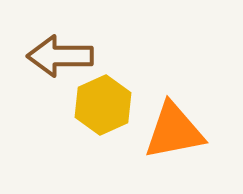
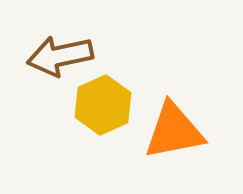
brown arrow: rotated 12 degrees counterclockwise
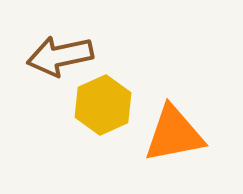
orange triangle: moved 3 px down
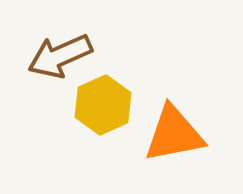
brown arrow: rotated 12 degrees counterclockwise
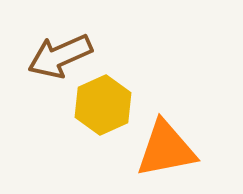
orange triangle: moved 8 px left, 15 px down
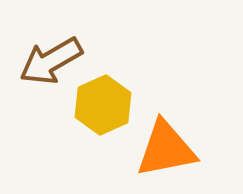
brown arrow: moved 9 px left, 5 px down; rotated 6 degrees counterclockwise
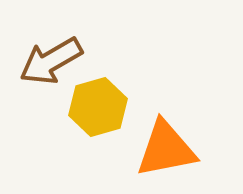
yellow hexagon: moved 5 px left, 2 px down; rotated 8 degrees clockwise
